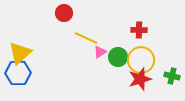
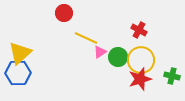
red cross: rotated 28 degrees clockwise
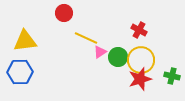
yellow triangle: moved 5 px right, 12 px up; rotated 35 degrees clockwise
blue hexagon: moved 2 px right, 1 px up
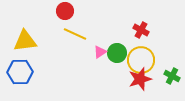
red circle: moved 1 px right, 2 px up
red cross: moved 2 px right
yellow line: moved 11 px left, 4 px up
green circle: moved 1 px left, 4 px up
green cross: rotated 14 degrees clockwise
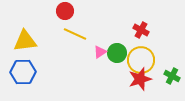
blue hexagon: moved 3 px right
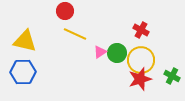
yellow triangle: rotated 20 degrees clockwise
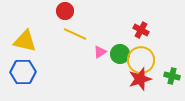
green circle: moved 3 px right, 1 px down
green cross: rotated 14 degrees counterclockwise
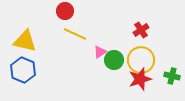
red cross: rotated 28 degrees clockwise
green circle: moved 6 px left, 6 px down
blue hexagon: moved 2 px up; rotated 25 degrees clockwise
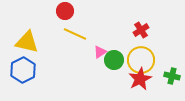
yellow triangle: moved 2 px right, 1 px down
blue hexagon: rotated 10 degrees clockwise
red star: rotated 10 degrees counterclockwise
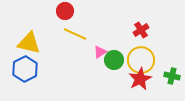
yellow triangle: moved 2 px right, 1 px down
blue hexagon: moved 2 px right, 1 px up
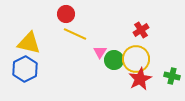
red circle: moved 1 px right, 3 px down
pink triangle: rotated 24 degrees counterclockwise
yellow circle: moved 5 px left, 1 px up
